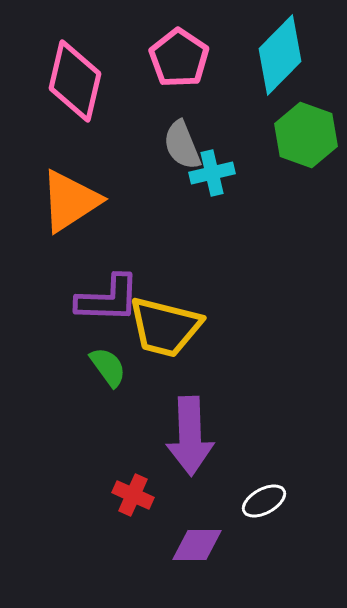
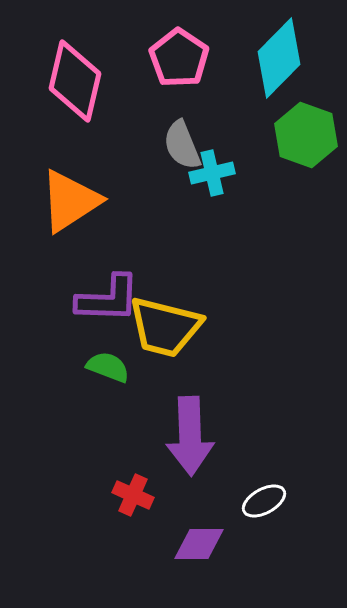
cyan diamond: moved 1 px left, 3 px down
green semicircle: rotated 33 degrees counterclockwise
purple diamond: moved 2 px right, 1 px up
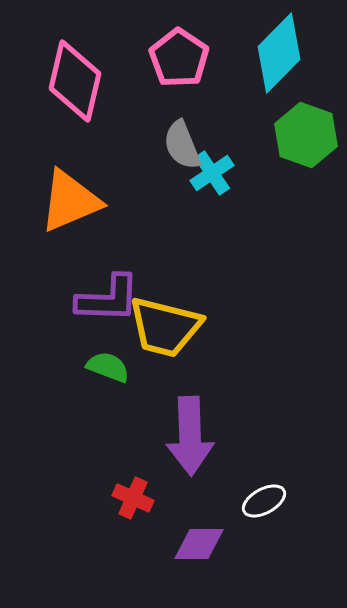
cyan diamond: moved 5 px up
cyan cross: rotated 21 degrees counterclockwise
orange triangle: rotated 10 degrees clockwise
red cross: moved 3 px down
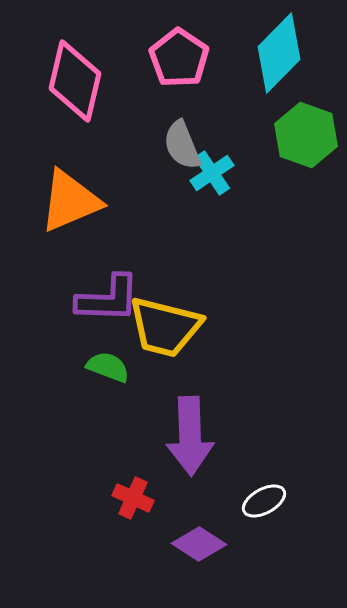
purple diamond: rotated 32 degrees clockwise
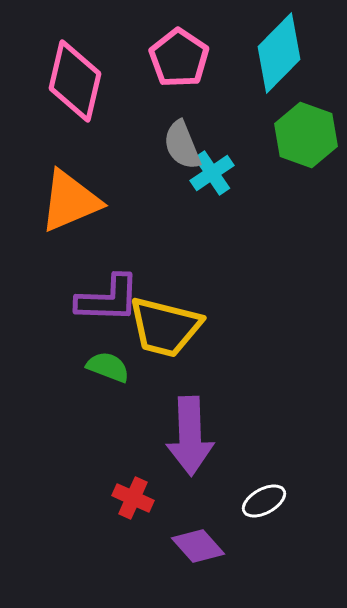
purple diamond: moved 1 px left, 2 px down; rotated 16 degrees clockwise
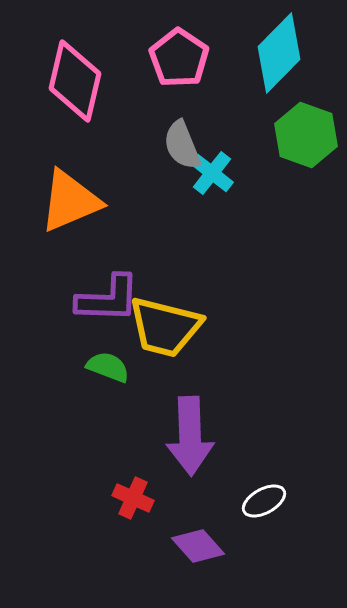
cyan cross: rotated 18 degrees counterclockwise
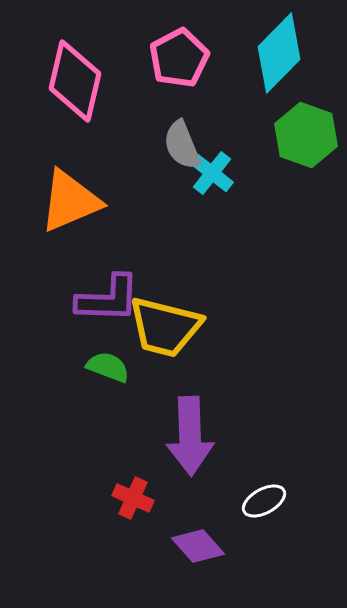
pink pentagon: rotated 10 degrees clockwise
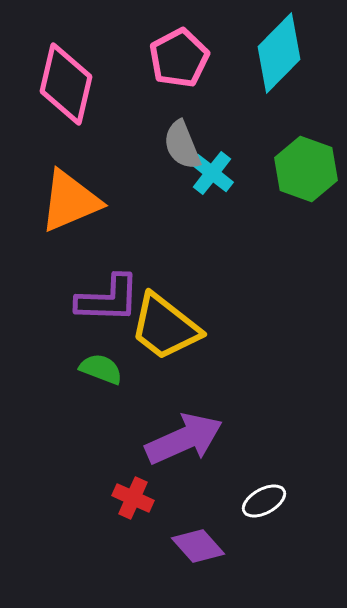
pink diamond: moved 9 px left, 3 px down
green hexagon: moved 34 px down
yellow trapezoid: rotated 24 degrees clockwise
green semicircle: moved 7 px left, 2 px down
purple arrow: moved 6 px left, 3 px down; rotated 112 degrees counterclockwise
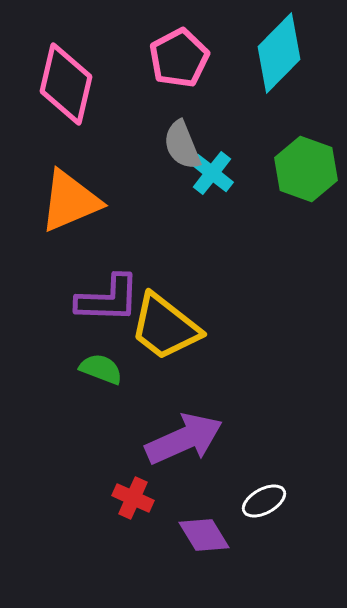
purple diamond: moved 6 px right, 11 px up; rotated 10 degrees clockwise
